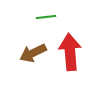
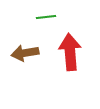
brown arrow: moved 8 px left; rotated 16 degrees clockwise
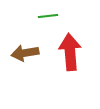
green line: moved 2 px right, 1 px up
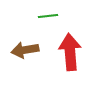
brown arrow: moved 3 px up
